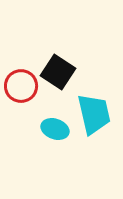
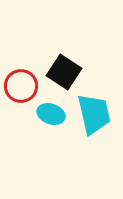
black square: moved 6 px right
cyan ellipse: moved 4 px left, 15 px up
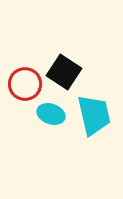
red circle: moved 4 px right, 2 px up
cyan trapezoid: moved 1 px down
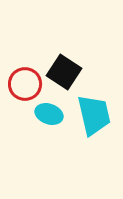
cyan ellipse: moved 2 px left
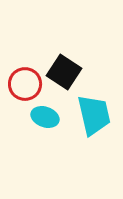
cyan ellipse: moved 4 px left, 3 px down
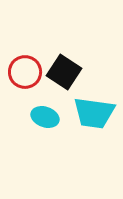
red circle: moved 12 px up
cyan trapezoid: moved 2 px up; rotated 111 degrees clockwise
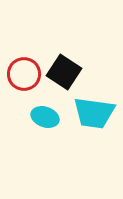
red circle: moved 1 px left, 2 px down
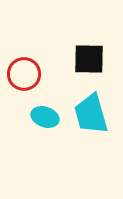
black square: moved 25 px right, 13 px up; rotated 32 degrees counterclockwise
cyan trapezoid: moved 3 px left, 1 px down; rotated 66 degrees clockwise
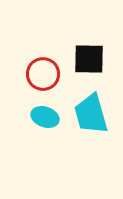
red circle: moved 19 px right
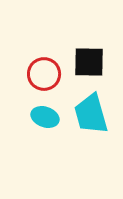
black square: moved 3 px down
red circle: moved 1 px right
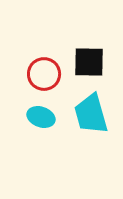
cyan ellipse: moved 4 px left
